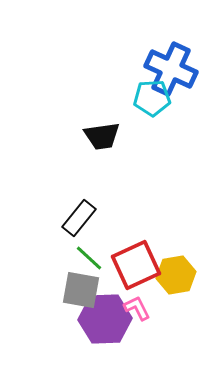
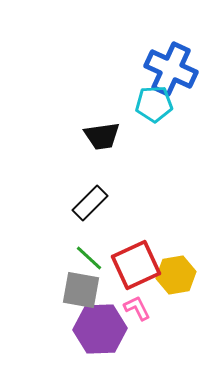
cyan pentagon: moved 2 px right, 6 px down
black rectangle: moved 11 px right, 15 px up; rotated 6 degrees clockwise
purple hexagon: moved 5 px left, 10 px down
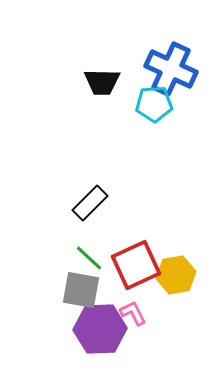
black trapezoid: moved 54 px up; rotated 9 degrees clockwise
pink L-shape: moved 4 px left, 5 px down
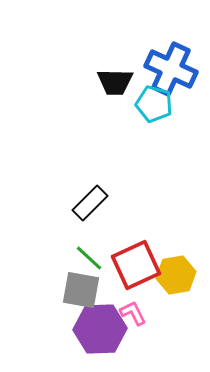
black trapezoid: moved 13 px right
cyan pentagon: rotated 18 degrees clockwise
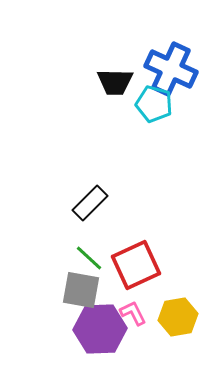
yellow hexagon: moved 2 px right, 42 px down
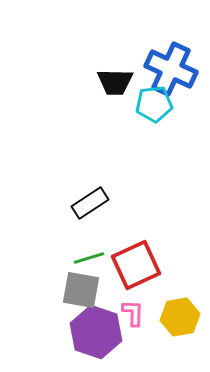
cyan pentagon: rotated 21 degrees counterclockwise
black rectangle: rotated 12 degrees clockwise
green line: rotated 60 degrees counterclockwise
pink L-shape: rotated 28 degrees clockwise
yellow hexagon: moved 2 px right
purple hexagon: moved 4 px left, 3 px down; rotated 21 degrees clockwise
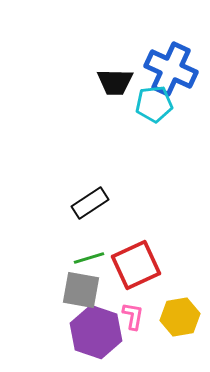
pink L-shape: moved 3 px down; rotated 8 degrees clockwise
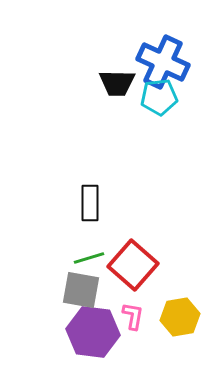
blue cross: moved 8 px left, 7 px up
black trapezoid: moved 2 px right, 1 px down
cyan pentagon: moved 5 px right, 7 px up
black rectangle: rotated 57 degrees counterclockwise
red square: moved 3 px left; rotated 24 degrees counterclockwise
purple hexagon: moved 3 px left; rotated 12 degrees counterclockwise
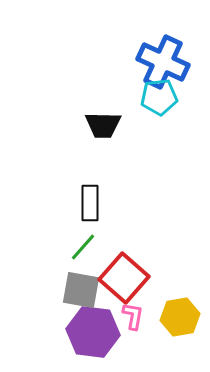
black trapezoid: moved 14 px left, 42 px down
green line: moved 6 px left, 11 px up; rotated 32 degrees counterclockwise
red square: moved 9 px left, 13 px down
